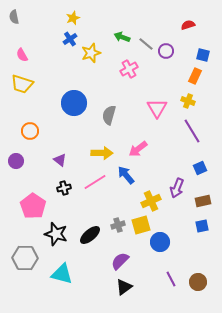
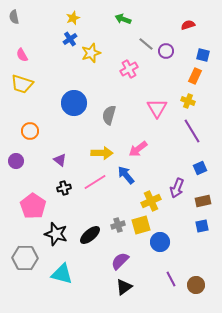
green arrow at (122, 37): moved 1 px right, 18 px up
brown circle at (198, 282): moved 2 px left, 3 px down
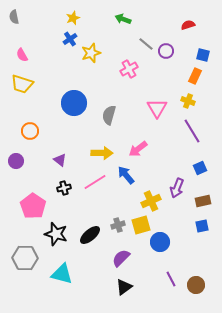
purple semicircle at (120, 261): moved 1 px right, 3 px up
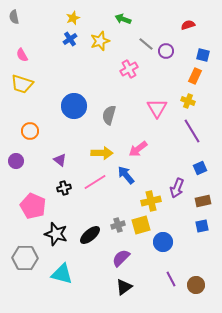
yellow star at (91, 53): moved 9 px right, 12 px up
blue circle at (74, 103): moved 3 px down
yellow cross at (151, 201): rotated 12 degrees clockwise
pink pentagon at (33, 206): rotated 10 degrees counterclockwise
blue circle at (160, 242): moved 3 px right
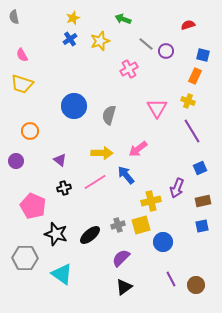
cyan triangle at (62, 274): rotated 20 degrees clockwise
